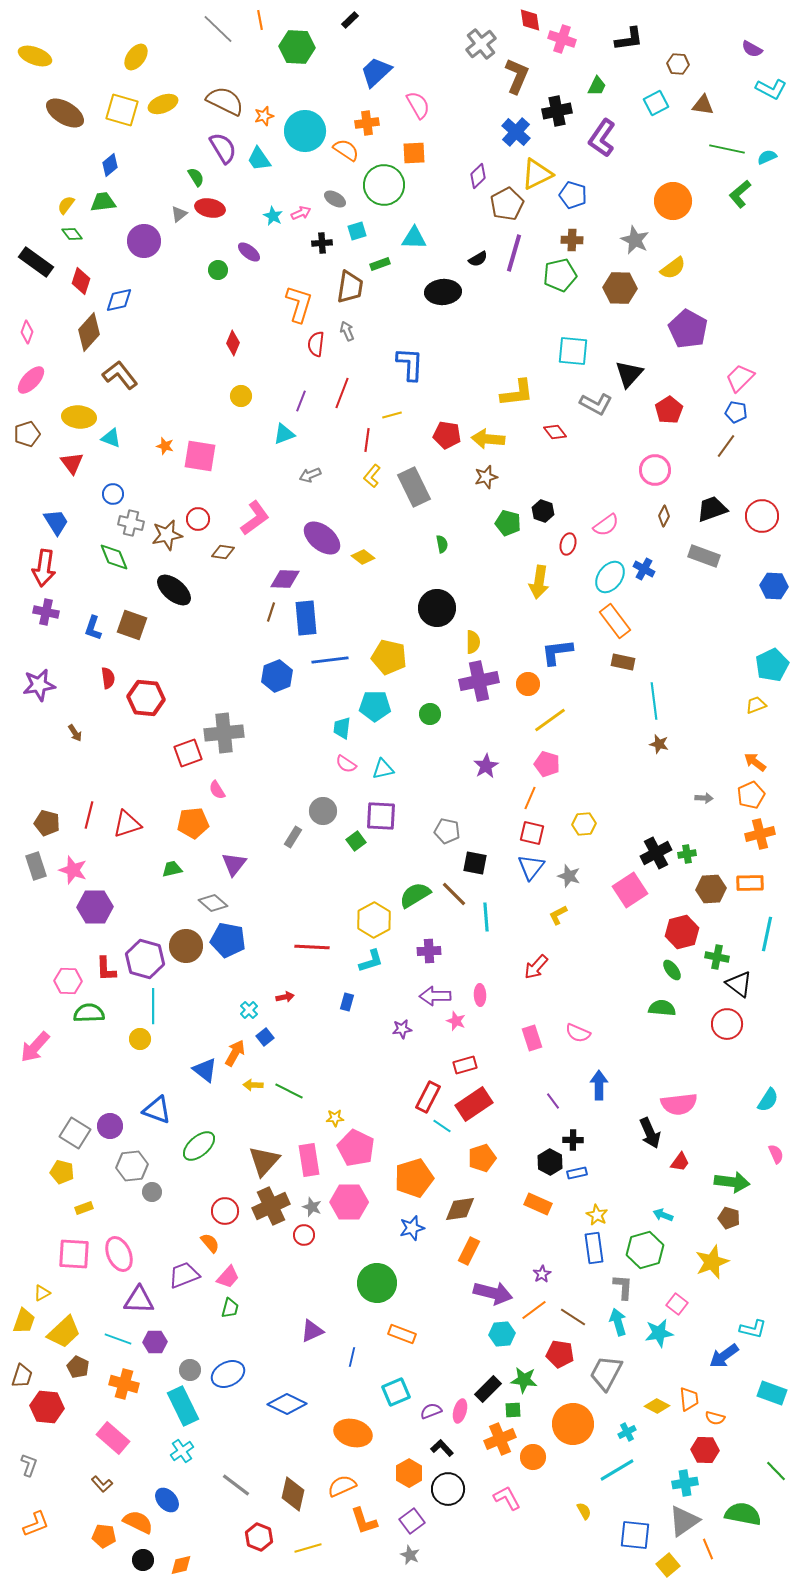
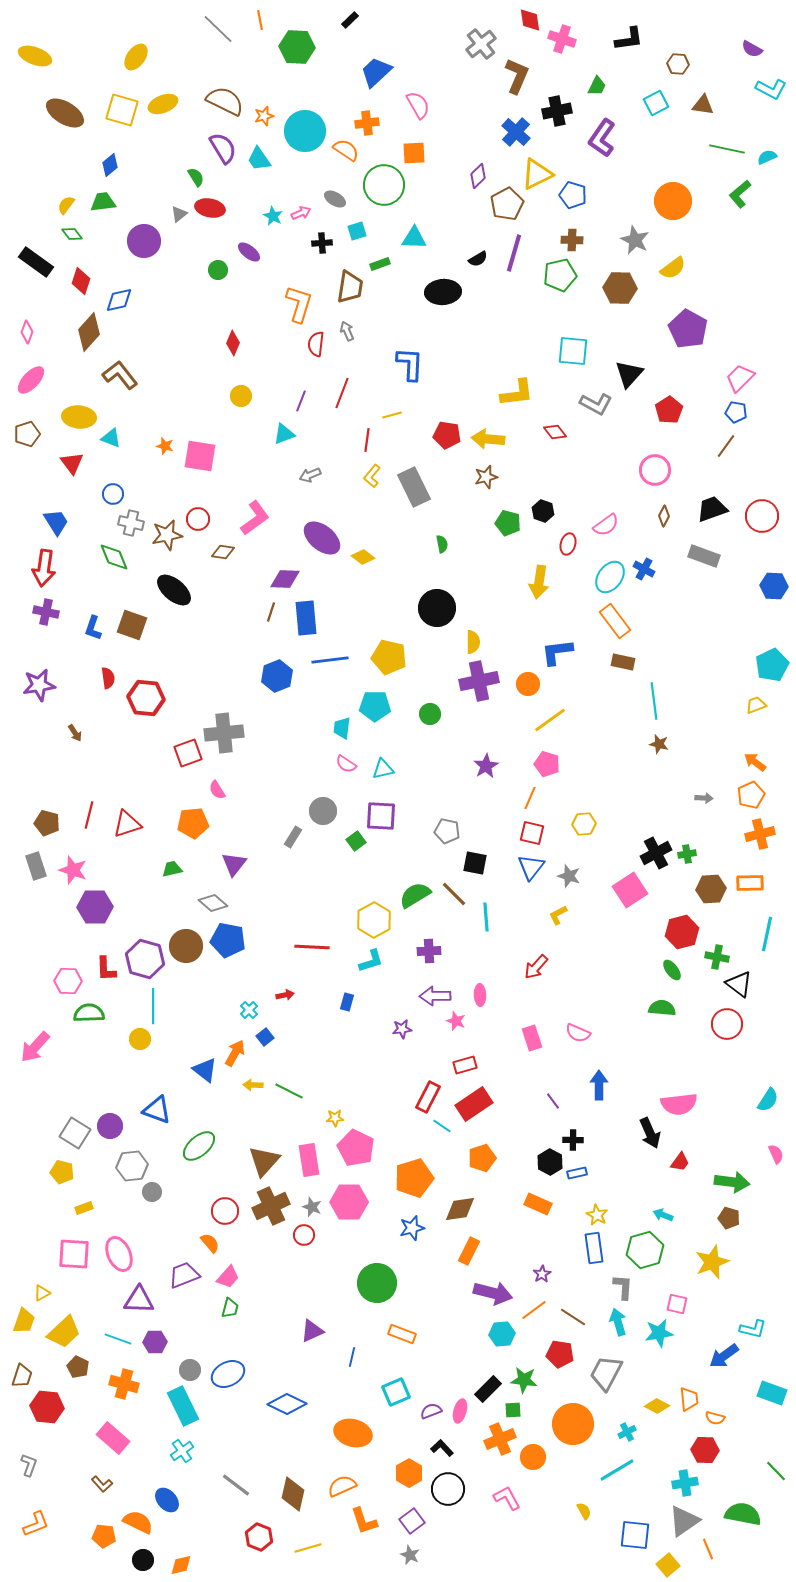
red arrow at (285, 997): moved 2 px up
pink square at (677, 1304): rotated 25 degrees counterclockwise
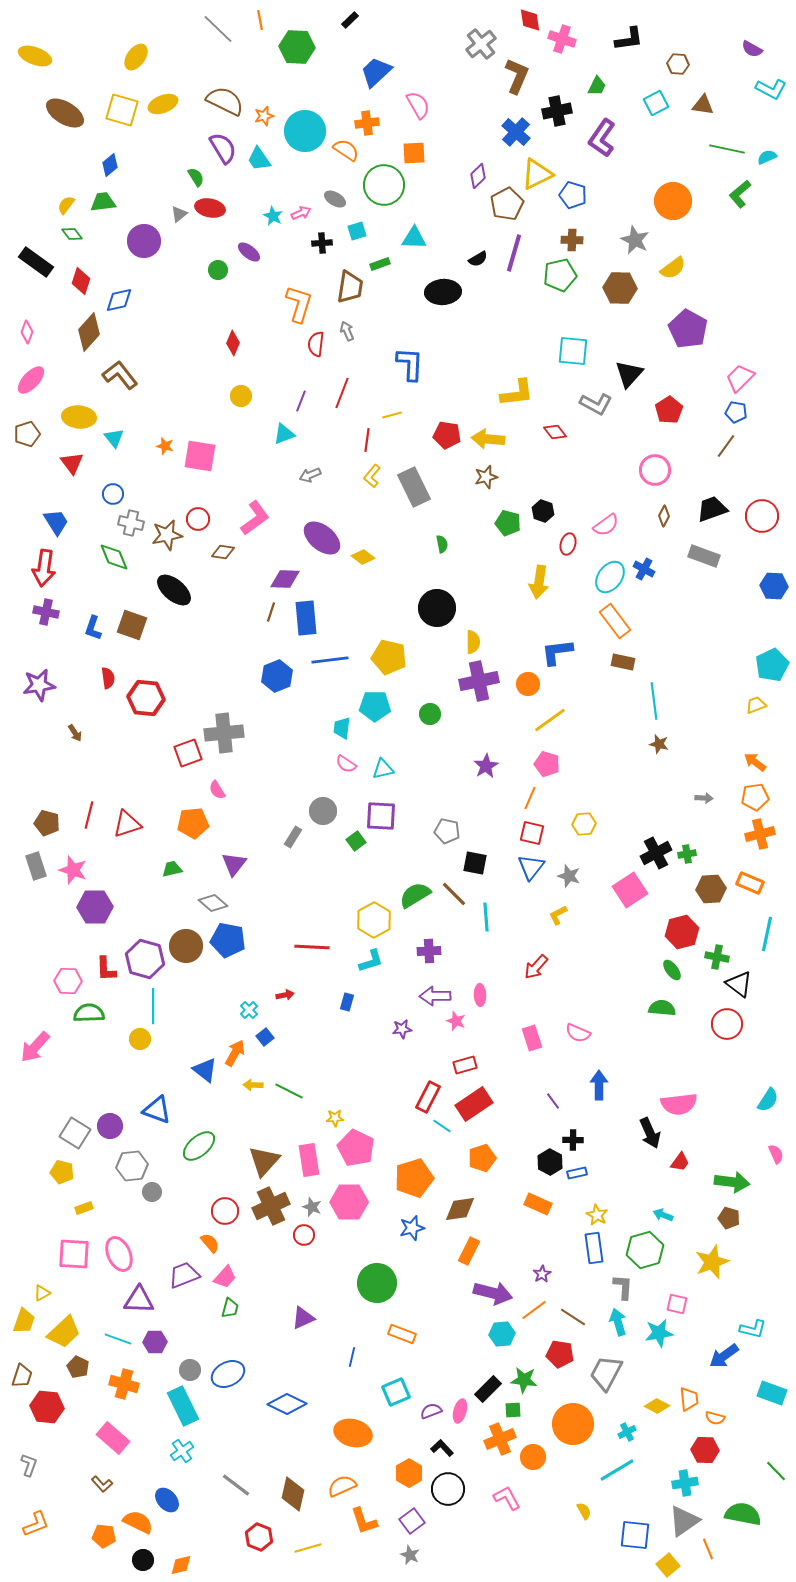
cyan triangle at (111, 438): moved 3 px right; rotated 30 degrees clockwise
orange pentagon at (751, 795): moved 4 px right, 2 px down; rotated 16 degrees clockwise
orange rectangle at (750, 883): rotated 24 degrees clockwise
pink trapezoid at (228, 1277): moved 3 px left
purple triangle at (312, 1331): moved 9 px left, 13 px up
